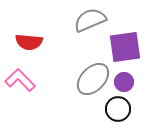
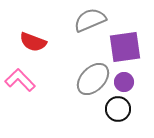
red semicircle: moved 4 px right; rotated 16 degrees clockwise
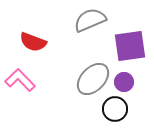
purple square: moved 5 px right, 1 px up
black circle: moved 3 px left
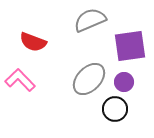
gray ellipse: moved 4 px left
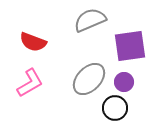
pink L-shape: moved 10 px right, 3 px down; rotated 104 degrees clockwise
black circle: moved 1 px up
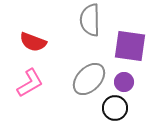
gray semicircle: rotated 68 degrees counterclockwise
purple square: rotated 16 degrees clockwise
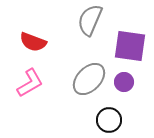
gray semicircle: rotated 24 degrees clockwise
black circle: moved 6 px left, 12 px down
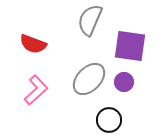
red semicircle: moved 2 px down
pink L-shape: moved 6 px right, 7 px down; rotated 12 degrees counterclockwise
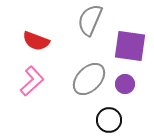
red semicircle: moved 3 px right, 3 px up
purple circle: moved 1 px right, 2 px down
pink L-shape: moved 4 px left, 9 px up
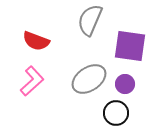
gray ellipse: rotated 12 degrees clockwise
black circle: moved 7 px right, 7 px up
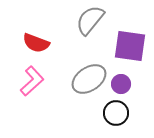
gray semicircle: rotated 16 degrees clockwise
red semicircle: moved 2 px down
purple circle: moved 4 px left
